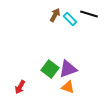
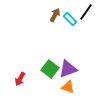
black line: moved 3 px left, 2 px up; rotated 72 degrees counterclockwise
red arrow: moved 8 px up
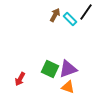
green square: rotated 12 degrees counterclockwise
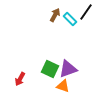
orange triangle: moved 5 px left, 1 px up
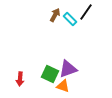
green square: moved 5 px down
red arrow: rotated 24 degrees counterclockwise
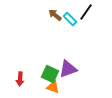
brown arrow: rotated 80 degrees counterclockwise
orange triangle: moved 10 px left, 1 px down
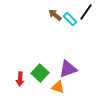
green square: moved 10 px left, 1 px up; rotated 18 degrees clockwise
orange triangle: moved 5 px right
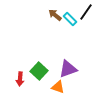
green square: moved 1 px left, 2 px up
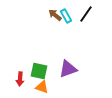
black line: moved 2 px down
cyan rectangle: moved 4 px left, 3 px up; rotated 16 degrees clockwise
green square: rotated 30 degrees counterclockwise
orange triangle: moved 16 px left
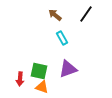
cyan rectangle: moved 4 px left, 22 px down
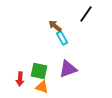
brown arrow: moved 11 px down
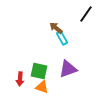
brown arrow: moved 1 px right, 2 px down
